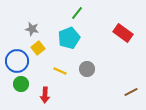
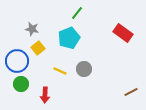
gray circle: moved 3 px left
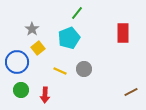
gray star: rotated 24 degrees clockwise
red rectangle: rotated 54 degrees clockwise
blue circle: moved 1 px down
green circle: moved 6 px down
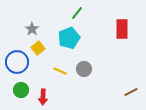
red rectangle: moved 1 px left, 4 px up
red arrow: moved 2 px left, 2 px down
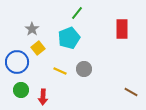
brown line: rotated 56 degrees clockwise
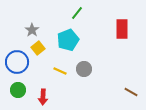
gray star: moved 1 px down
cyan pentagon: moved 1 px left, 2 px down
green circle: moved 3 px left
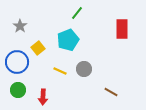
gray star: moved 12 px left, 4 px up
brown line: moved 20 px left
